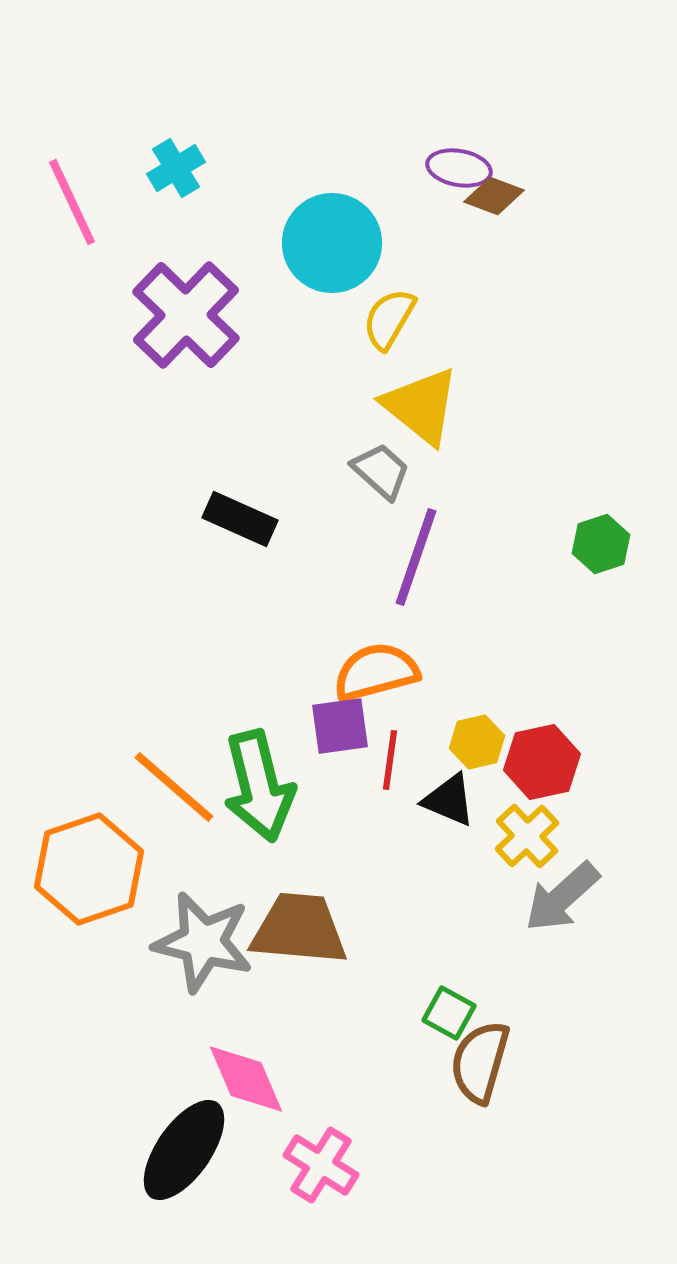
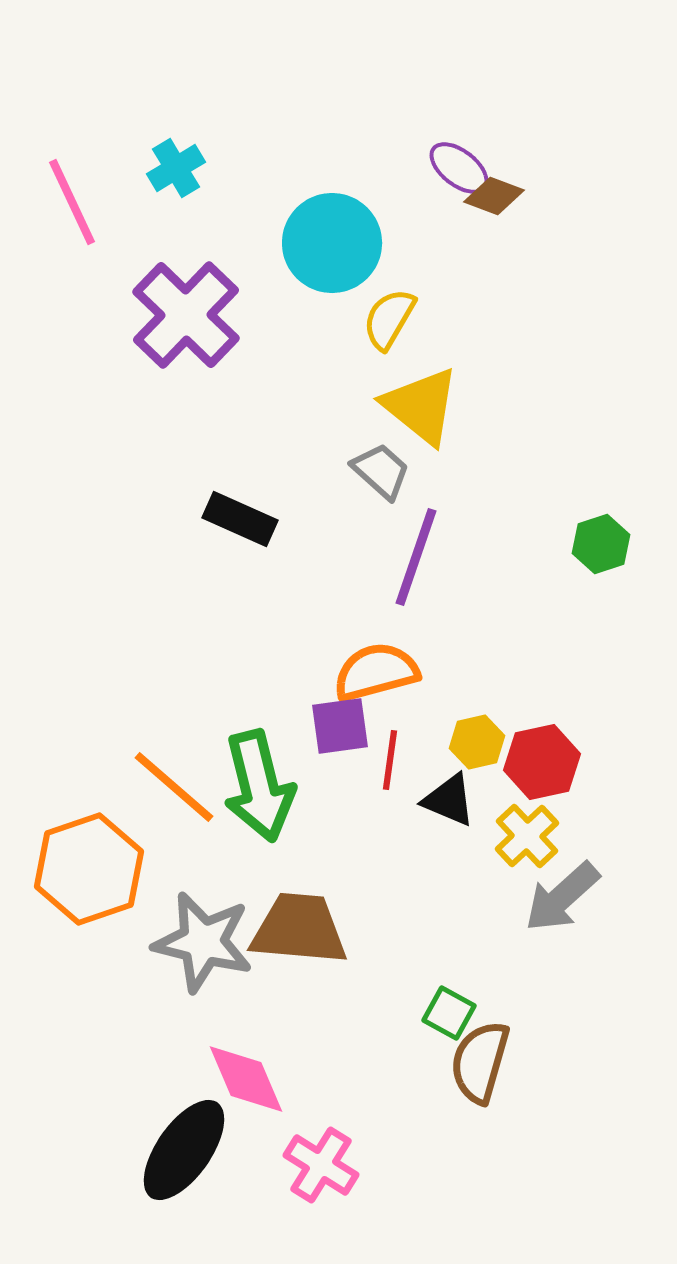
purple ellipse: rotated 28 degrees clockwise
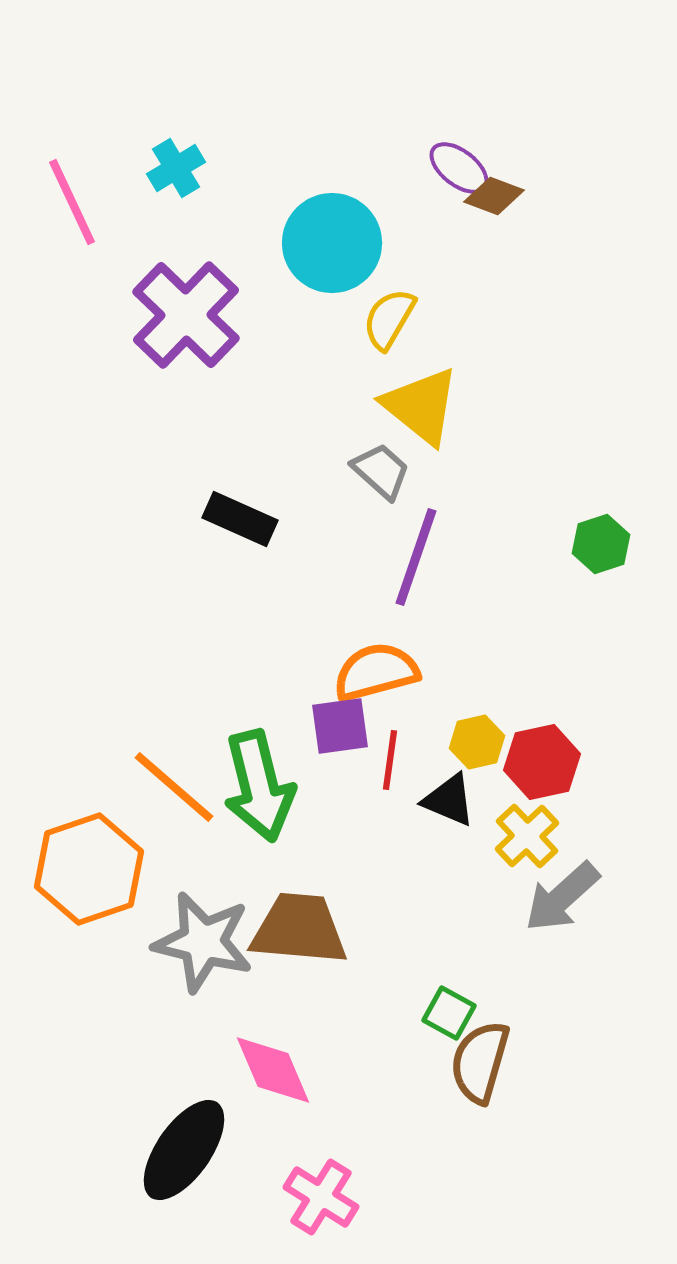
pink diamond: moved 27 px right, 9 px up
pink cross: moved 32 px down
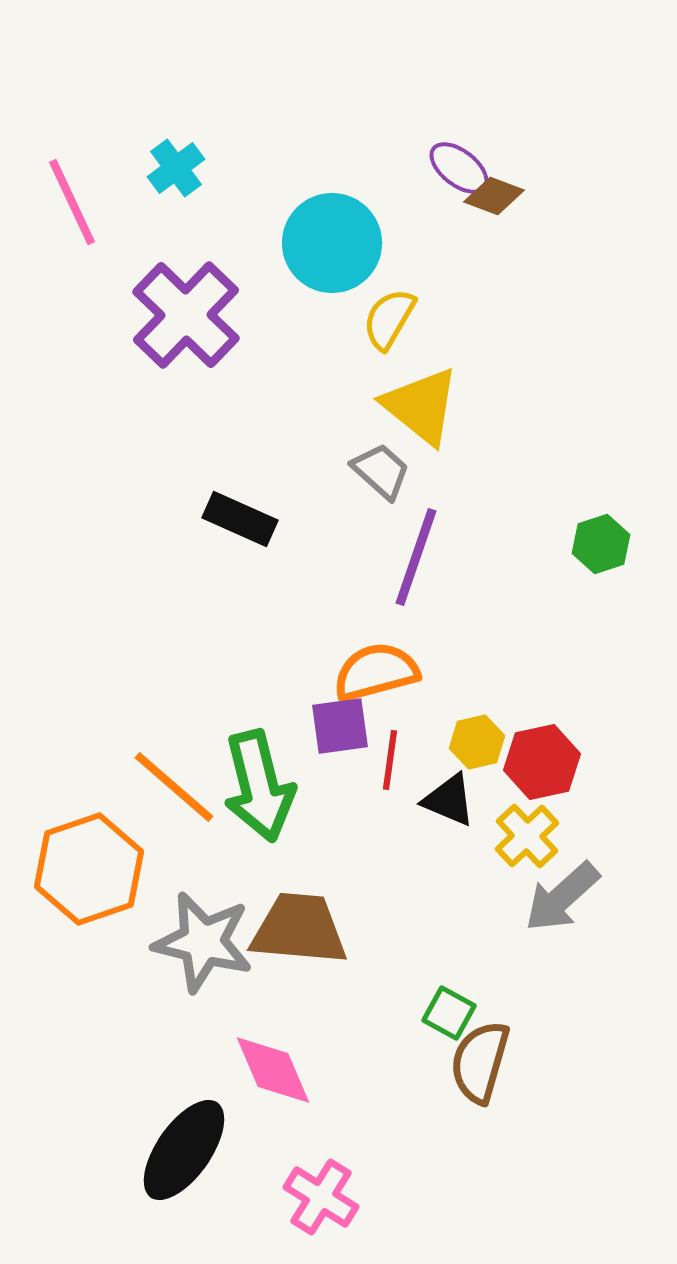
cyan cross: rotated 6 degrees counterclockwise
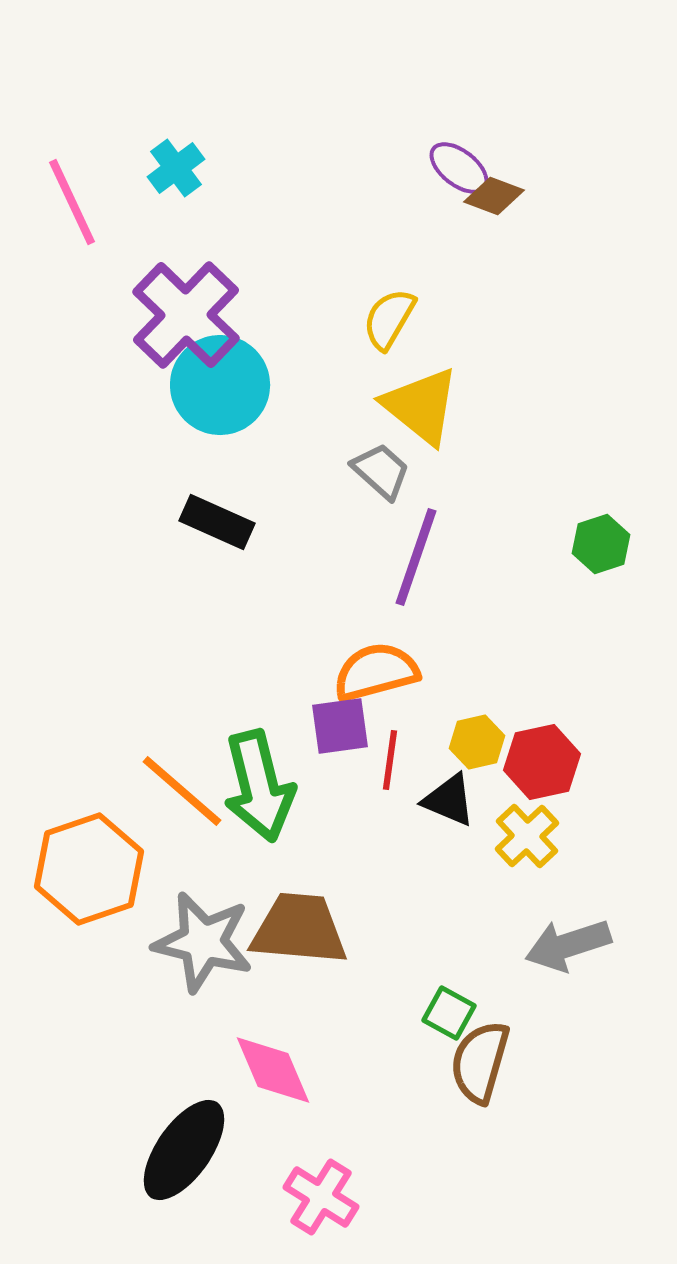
cyan circle: moved 112 px left, 142 px down
black rectangle: moved 23 px left, 3 px down
orange line: moved 8 px right, 4 px down
gray arrow: moved 6 px right, 48 px down; rotated 24 degrees clockwise
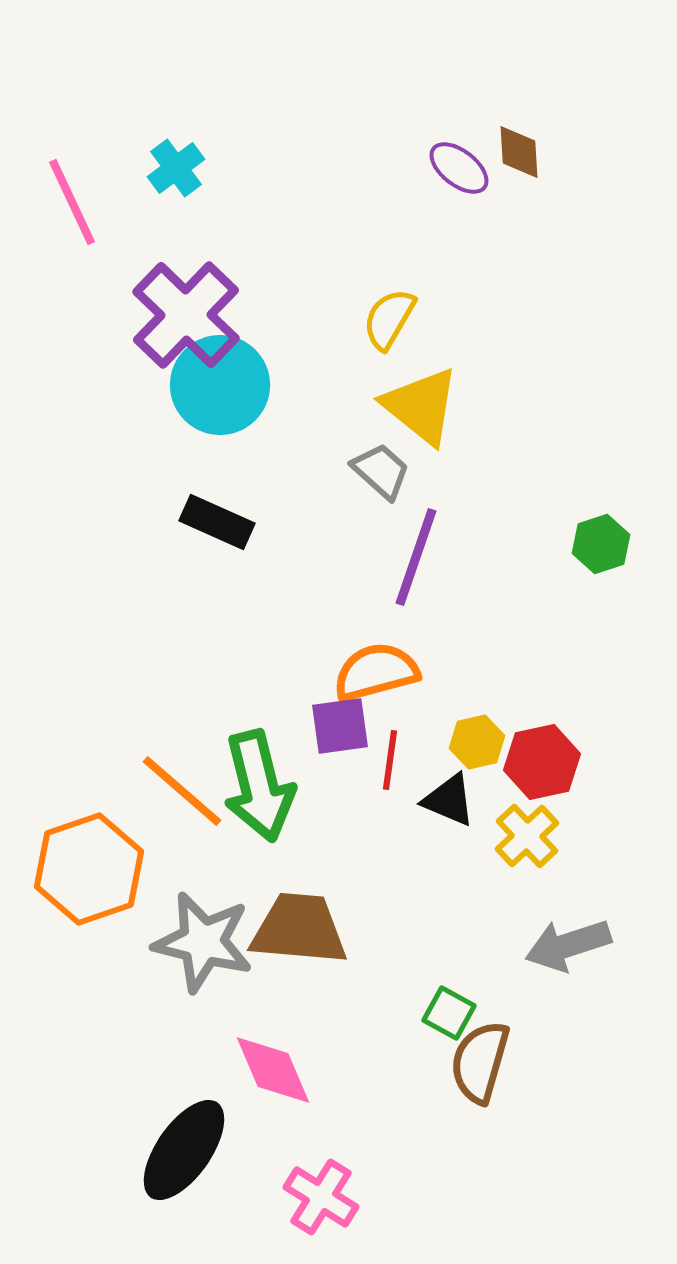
brown diamond: moved 25 px right, 44 px up; rotated 66 degrees clockwise
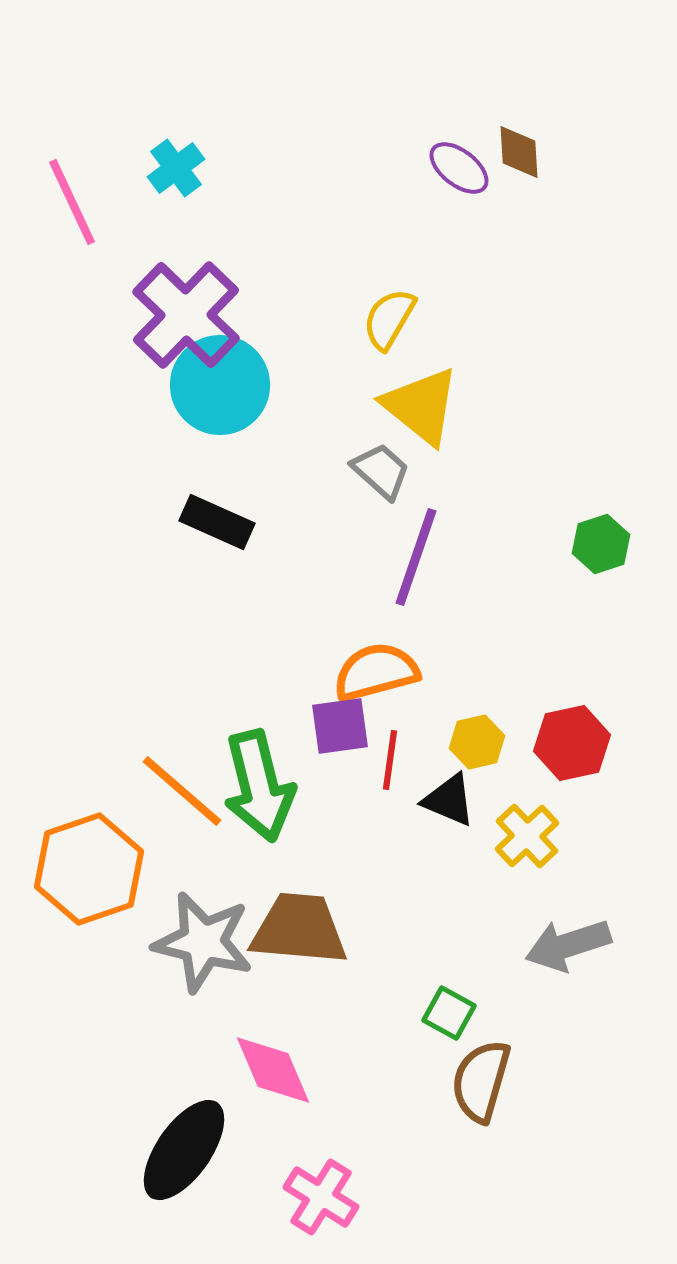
red hexagon: moved 30 px right, 19 px up
brown semicircle: moved 1 px right, 19 px down
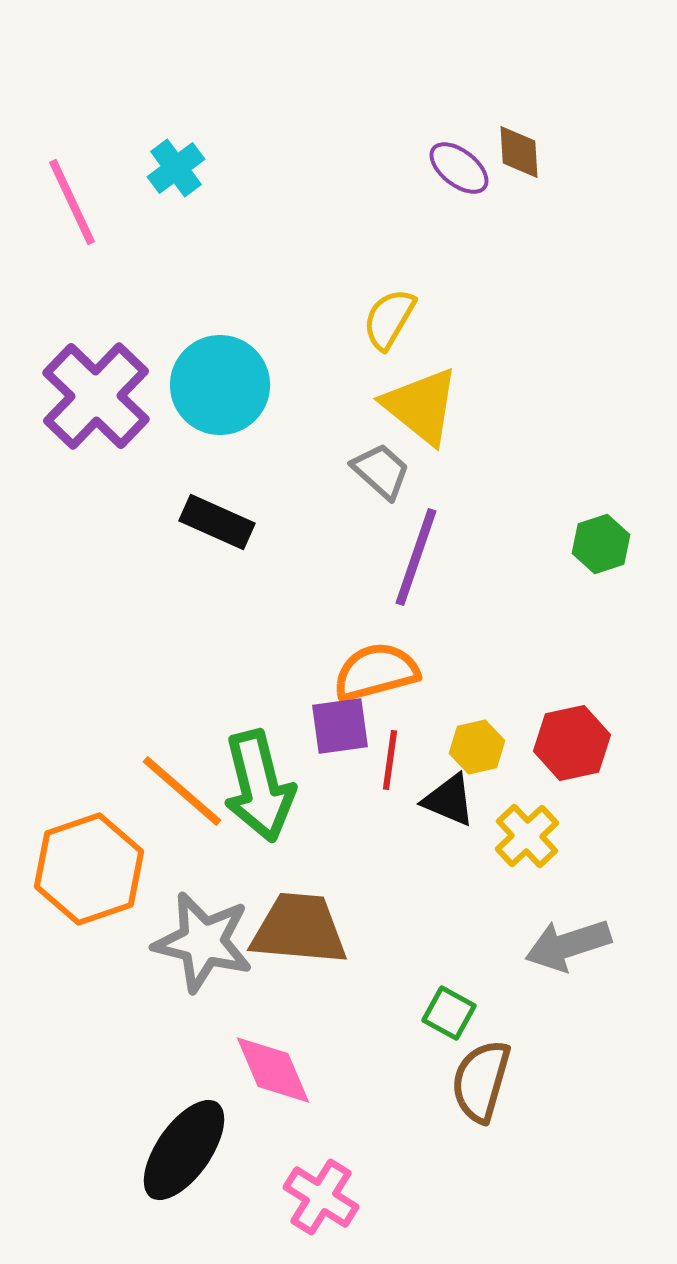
purple cross: moved 90 px left, 81 px down
yellow hexagon: moved 5 px down
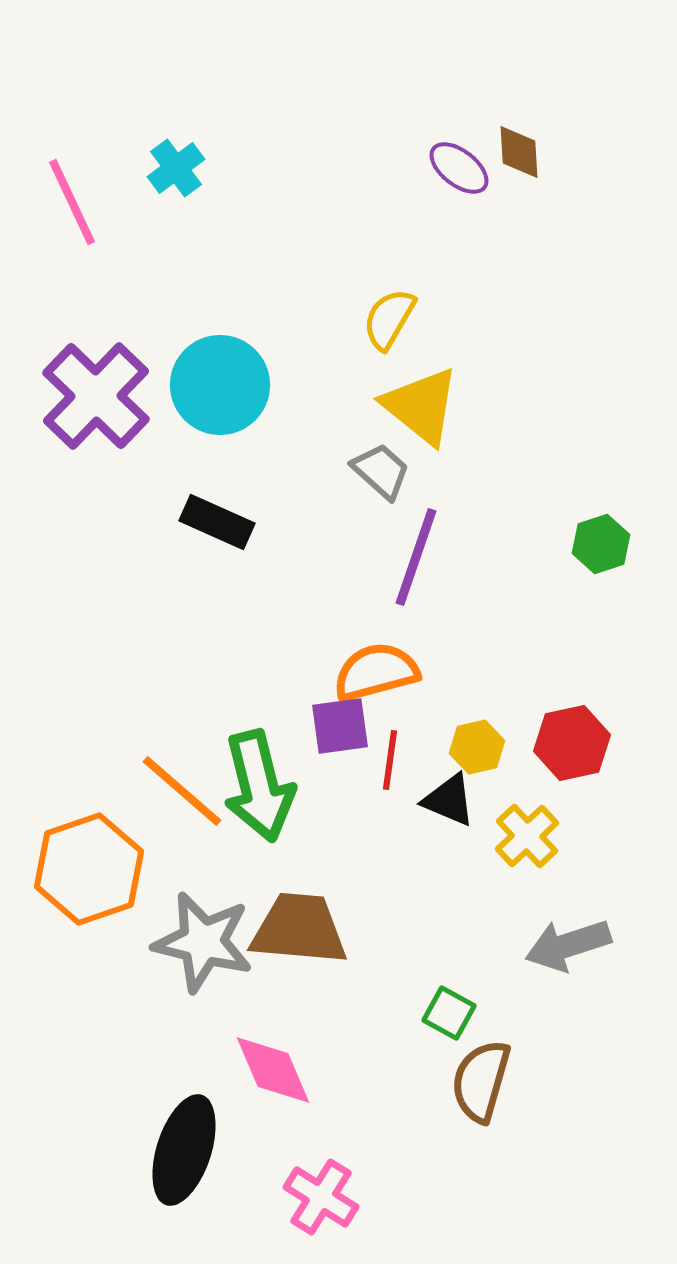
black ellipse: rotated 17 degrees counterclockwise
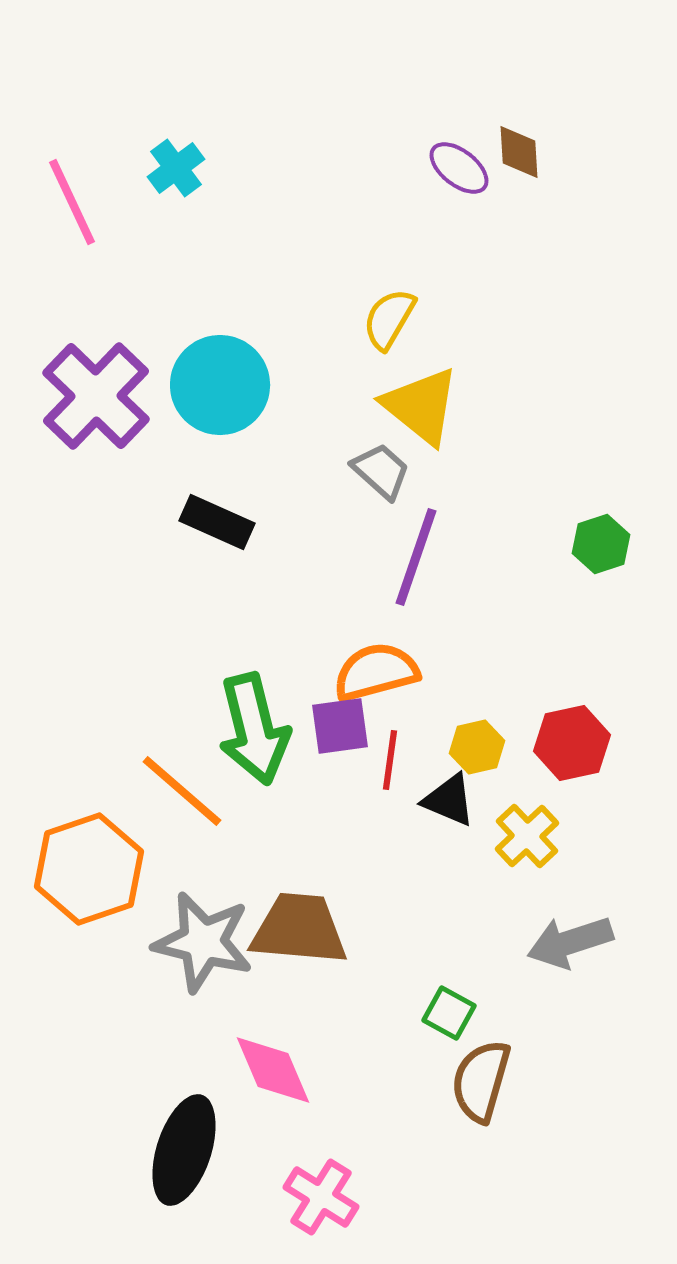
green arrow: moved 5 px left, 57 px up
gray arrow: moved 2 px right, 3 px up
